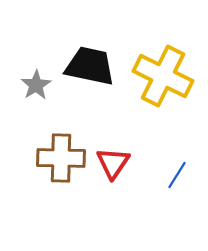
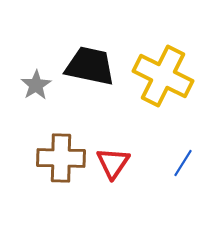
blue line: moved 6 px right, 12 px up
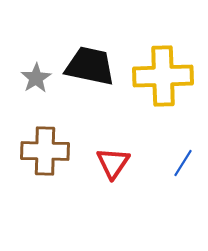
yellow cross: rotated 28 degrees counterclockwise
gray star: moved 7 px up
brown cross: moved 16 px left, 7 px up
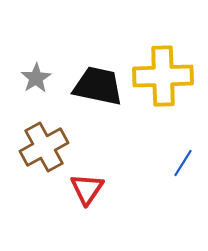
black trapezoid: moved 8 px right, 20 px down
brown cross: moved 1 px left, 4 px up; rotated 30 degrees counterclockwise
red triangle: moved 26 px left, 26 px down
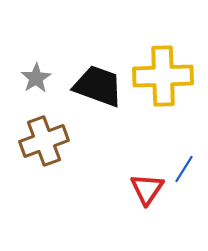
black trapezoid: rotated 8 degrees clockwise
brown cross: moved 6 px up; rotated 9 degrees clockwise
blue line: moved 1 px right, 6 px down
red triangle: moved 60 px right
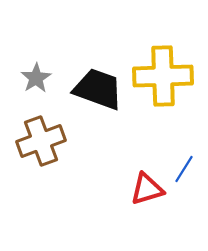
black trapezoid: moved 3 px down
brown cross: moved 3 px left
red triangle: rotated 39 degrees clockwise
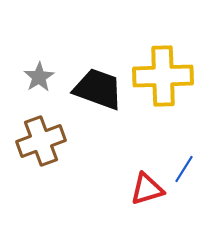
gray star: moved 3 px right, 1 px up
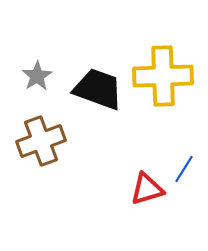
gray star: moved 2 px left, 1 px up
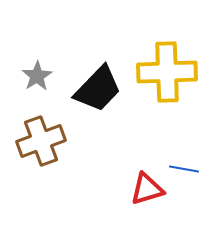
yellow cross: moved 4 px right, 4 px up
black trapezoid: rotated 114 degrees clockwise
blue line: rotated 68 degrees clockwise
